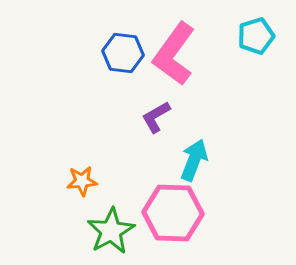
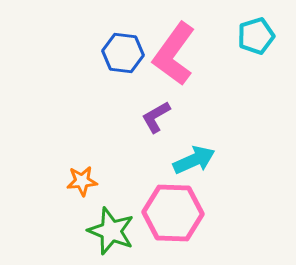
cyan arrow: rotated 45 degrees clockwise
green star: rotated 21 degrees counterclockwise
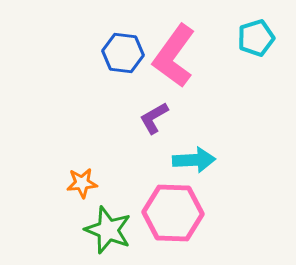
cyan pentagon: moved 2 px down
pink L-shape: moved 2 px down
purple L-shape: moved 2 px left, 1 px down
cyan arrow: rotated 21 degrees clockwise
orange star: moved 2 px down
green star: moved 3 px left, 1 px up
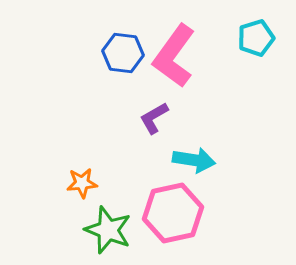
cyan arrow: rotated 12 degrees clockwise
pink hexagon: rotated 14 degrees counterclockwise
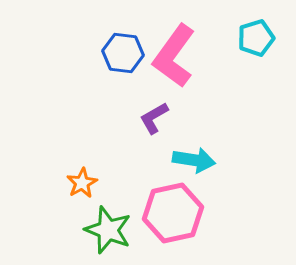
orange star: rotated 24 degrees counterclockwise
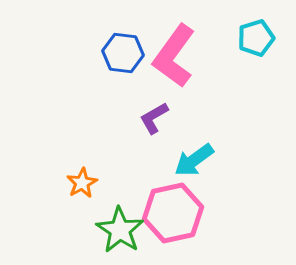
cyan arrow: rotated 135 degrees clockwise
green star: moved 12 px right; rotated 12 degrees clockwise
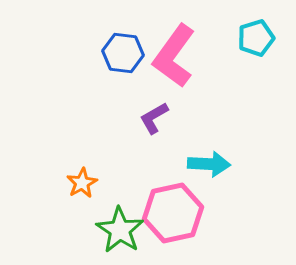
cyan arrow: moved 15 px right, 4 px down; rotated 141 degrees counterclockwise
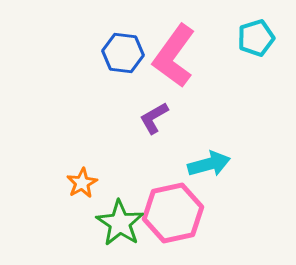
cyan arrow: rotated 18 degrees counterclockwise
green star: moved 7 px up
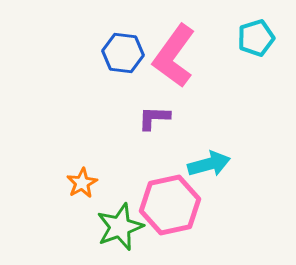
purple L-shape: rotated 32 degrees clockwise
pink hexagon: moved 3 px left, 8 px up
green star: moved 4 px down; rotated 18 degrees clockwise
